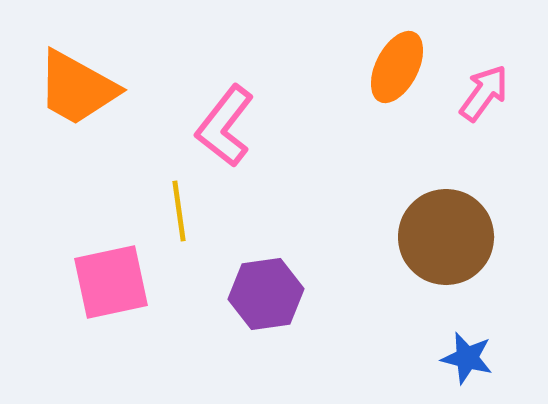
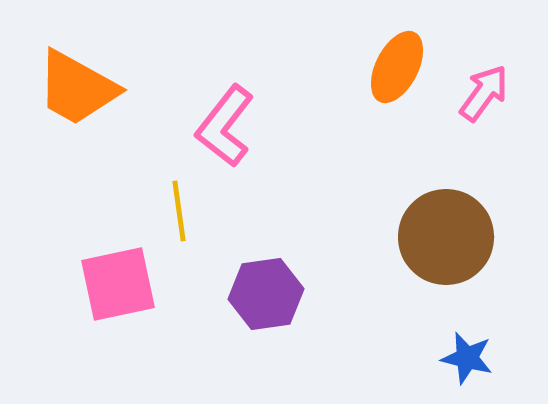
pink square: moved 7 px right, 2 px down
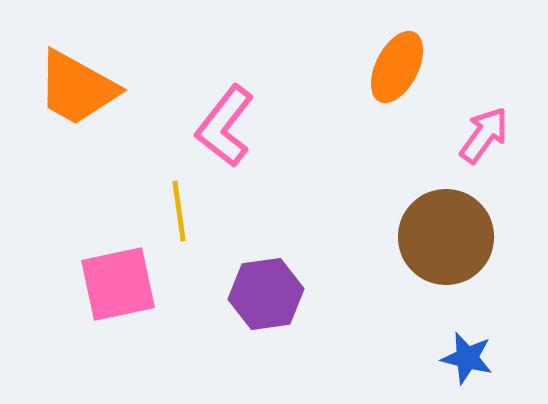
pink arrow: moved 42 px down
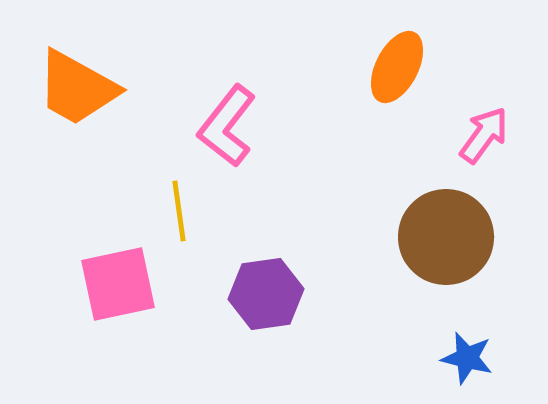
pink L-shape: moved 2 px right
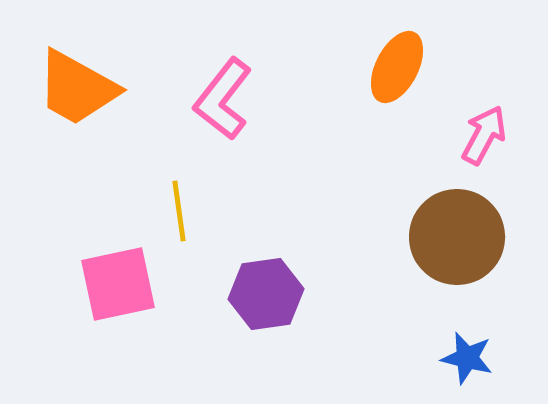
pink L-shape: moved 4 px left, 27 px up
pink arrow: rotated 8 degrees counterclockwise
brown circle: moved 11 px right
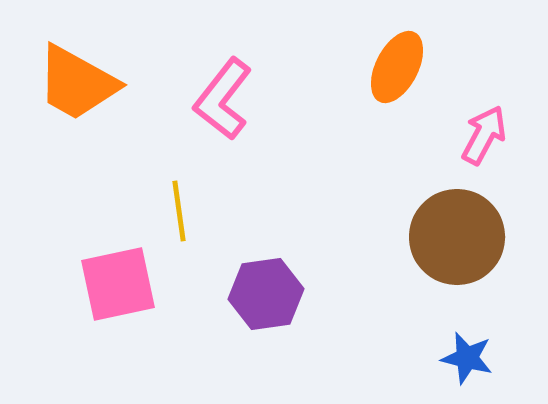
orange trapezoid: moved 5 px up
